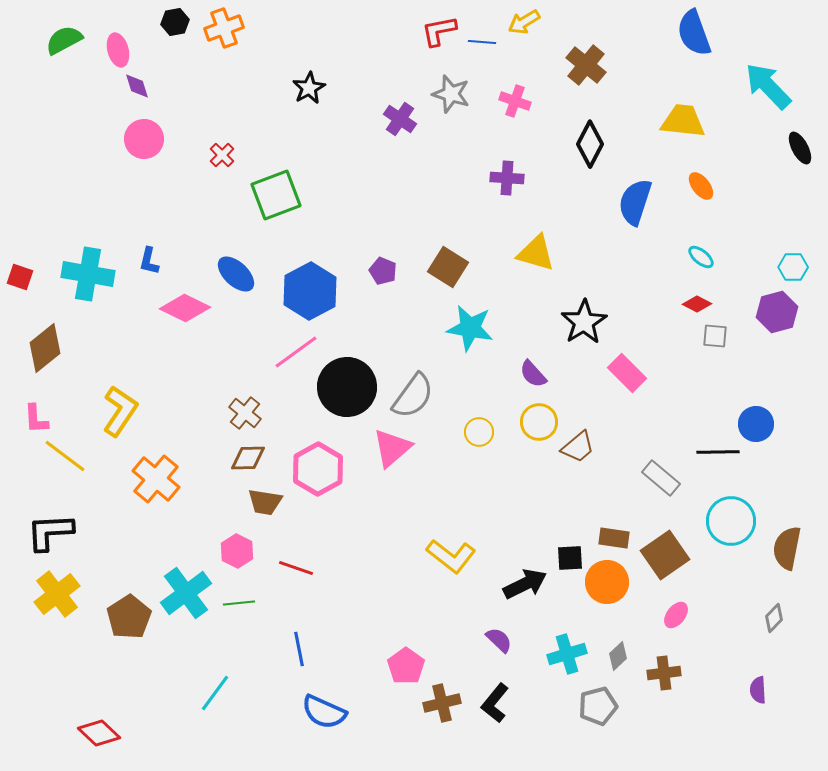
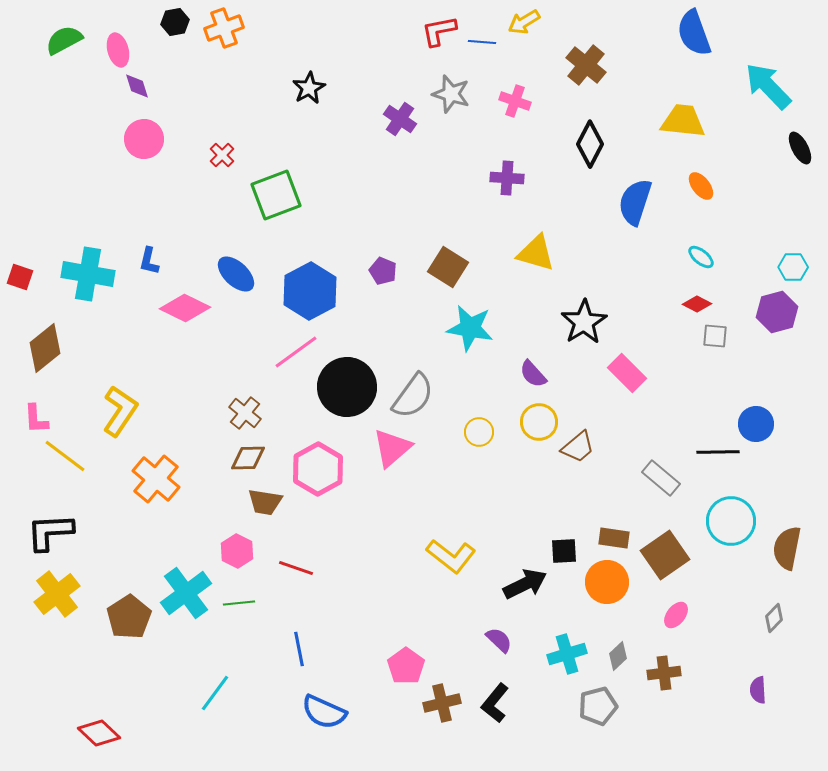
black square at (570, 558): moved 6 px left, 7 px up
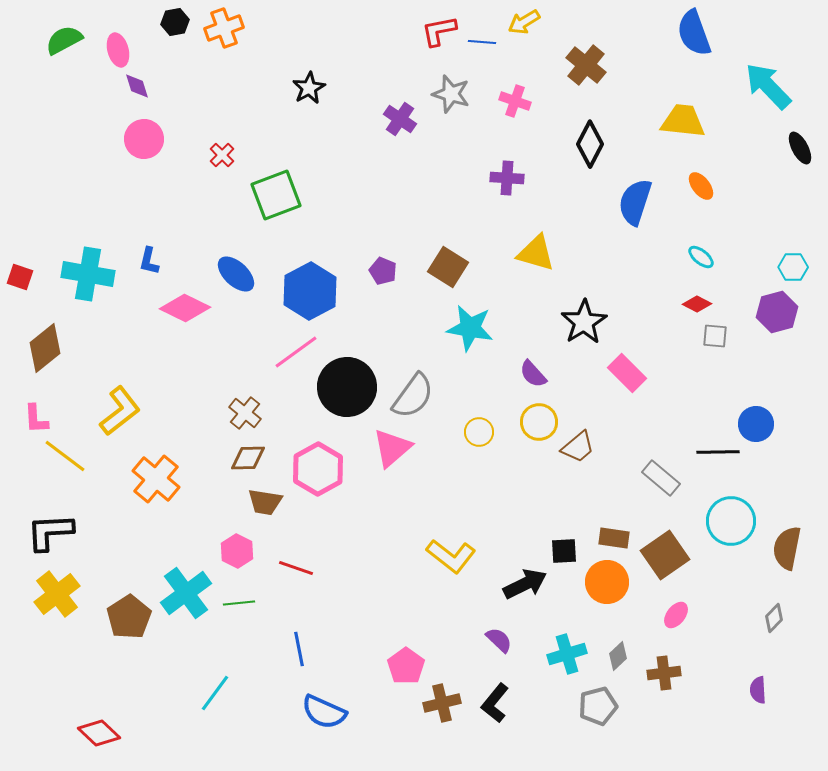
yellow L-shape at (120, 411): rotated 18 degrees clockwise
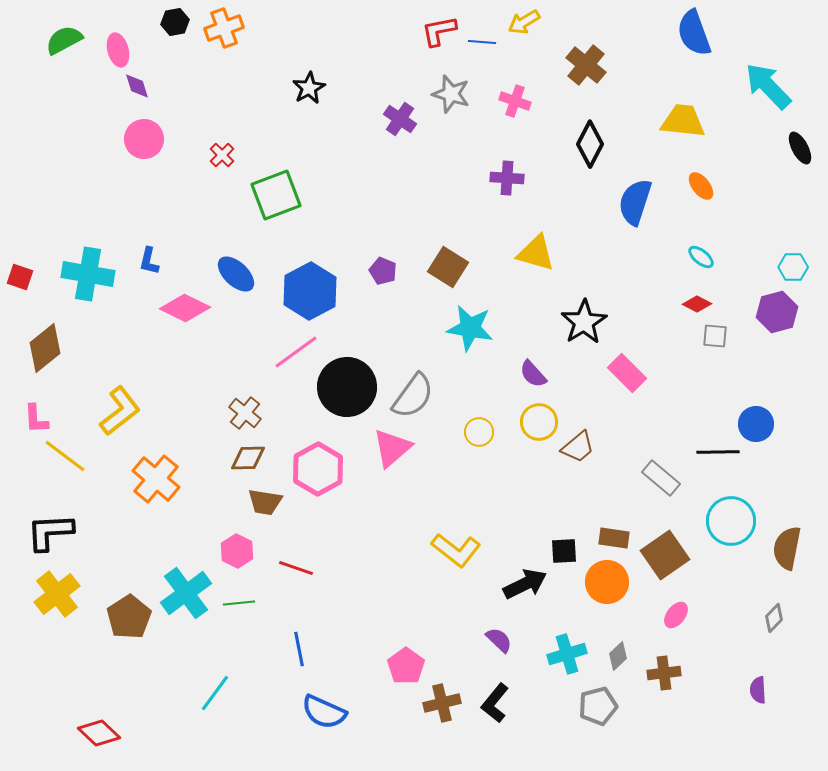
yellow L-shape at (451, 556): moved 5 px right, 6 px up
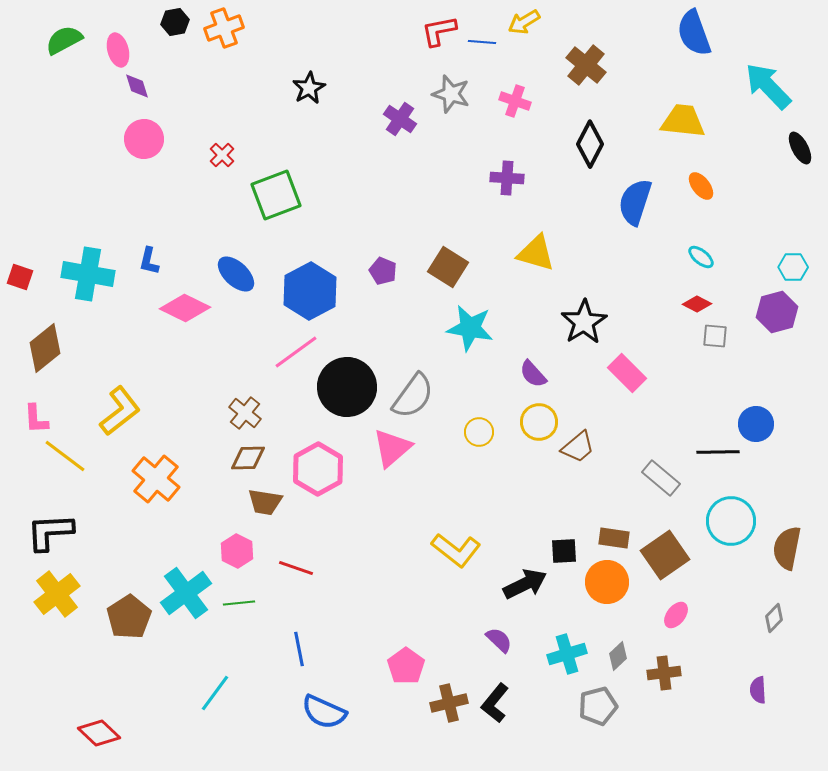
brown cross at (442, 703): moved 7 px right
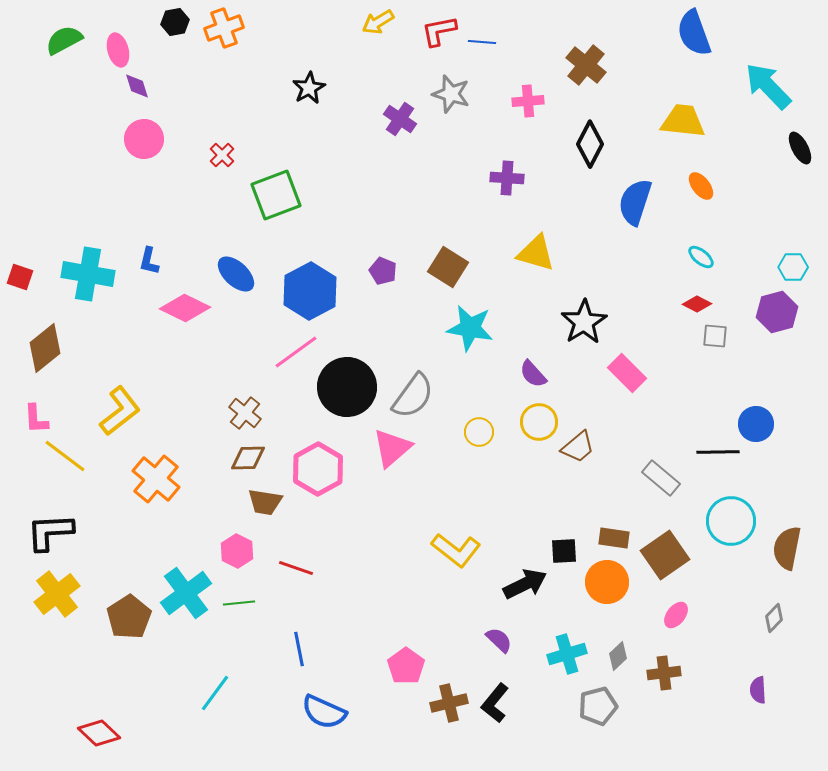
yellow arrow at (524, 22): moved 146 px left
pink cross at (515, 101): moved 13 px right; rotated 24 degrees counterclockwise
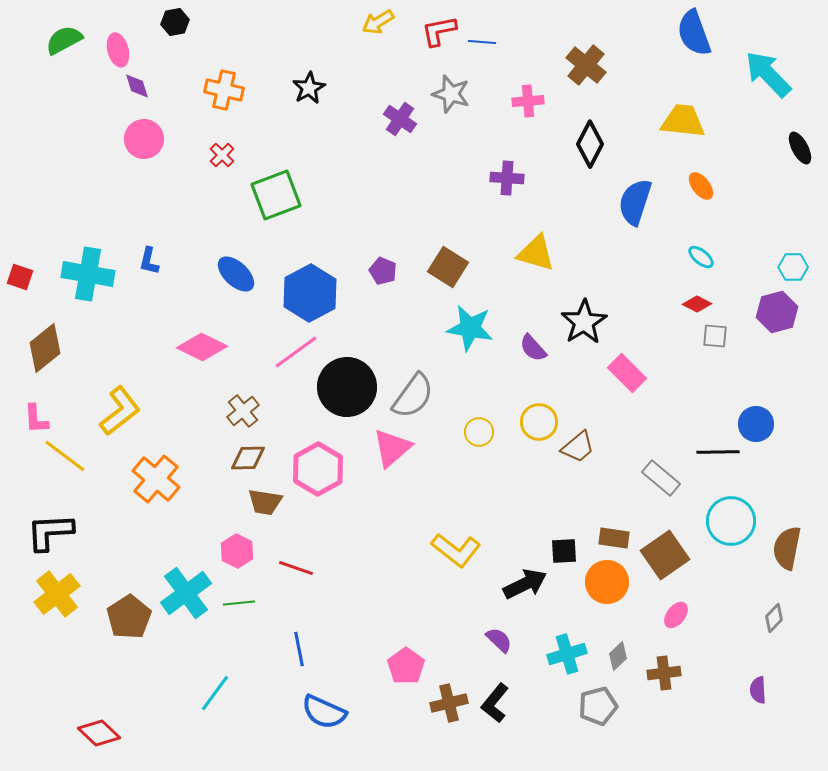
orange cross at (224, 28): moved 62 px down; rotated 33 degrees clockwise
cyan arrow at (768, 86): moved 12 px up
blue hexagon at (310, 291): moved 2 px down
pink diamond at (185, 308): moved 17 px right, 39 px down
purple semicircle at (533, 374): moved 26 px up
brown cross at (245, 413): moved 2 px left, 2 px up; rotated 12 degrees clockwise
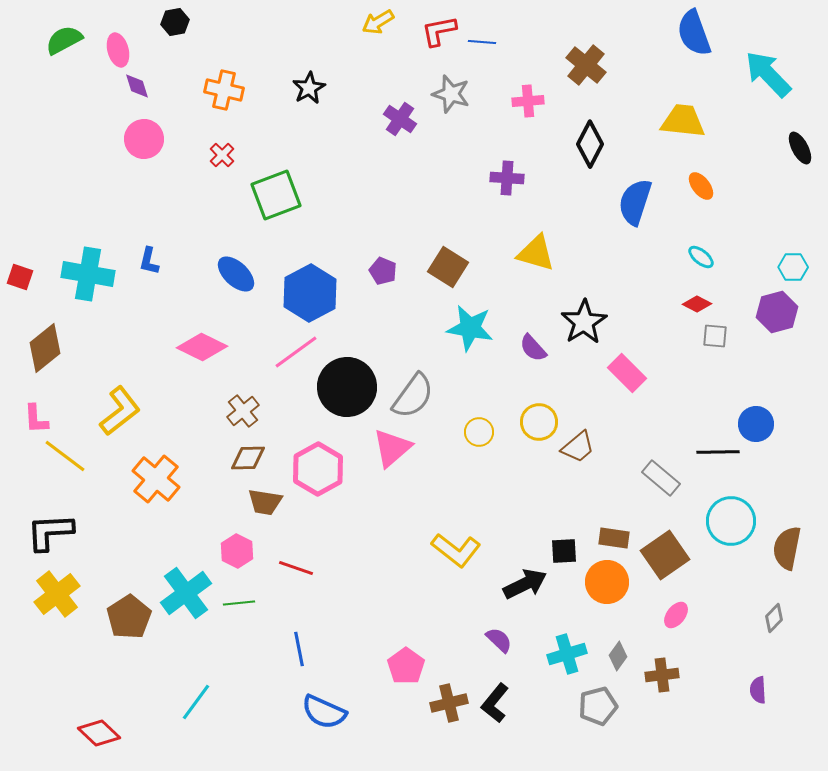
gray diamond at (618, 656): rotated 12 degrees counterclockwise
brown cross at (664, 673): moved 2 px left, 2 px down
cyan line at (215, 693): moved 19 px left, 9 px down
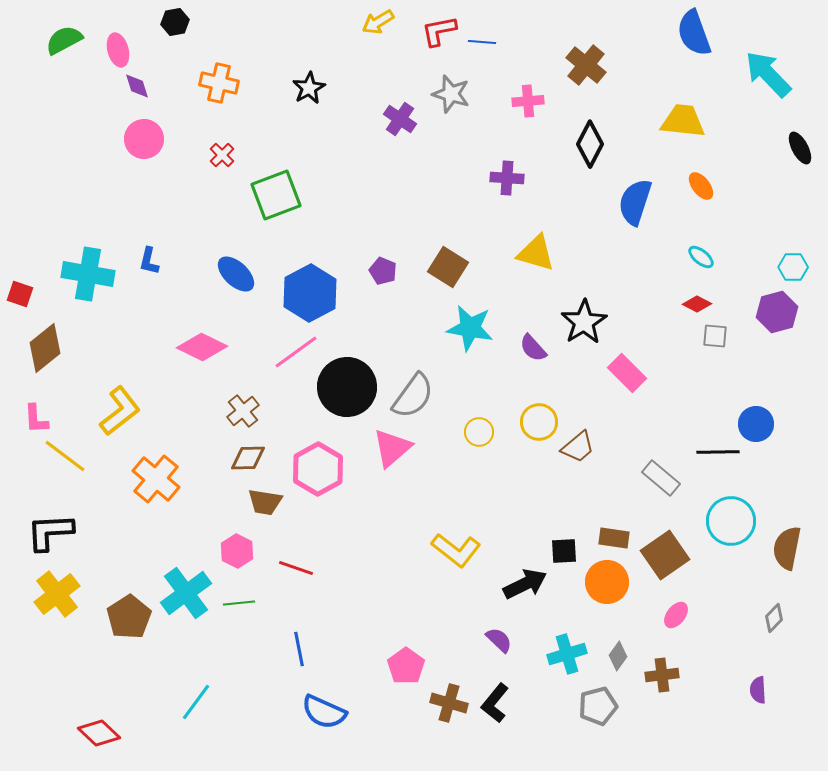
orange cross at (224, 90): moved 5 px left, 7 px up
red square at (20, 277): moved 17 px down
brown cross at (449, 703): rotated 30 degrees clockwise
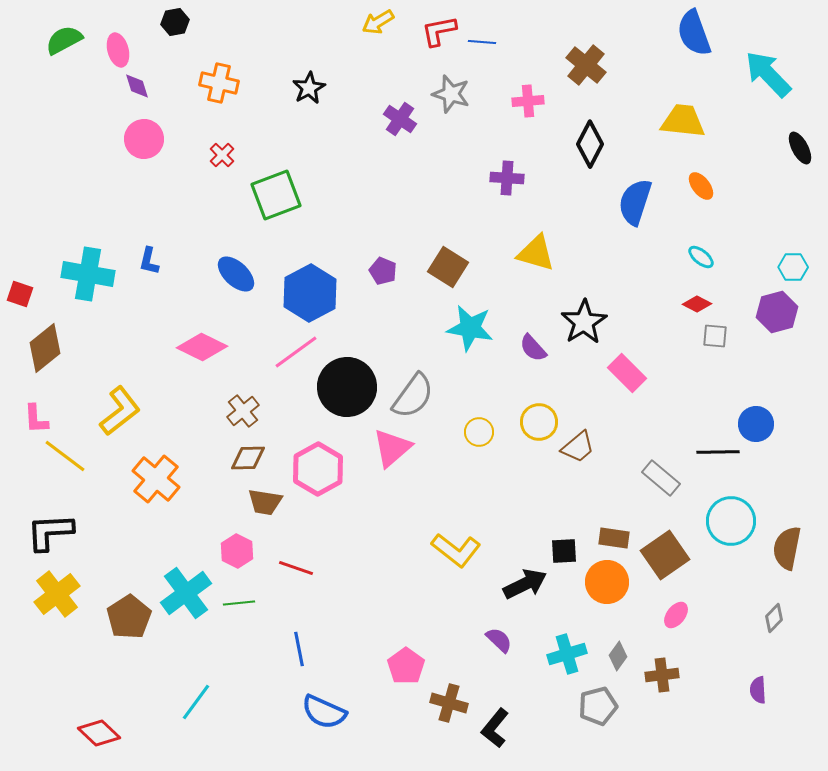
black L-shape at (495, 703): moved 25 px down
